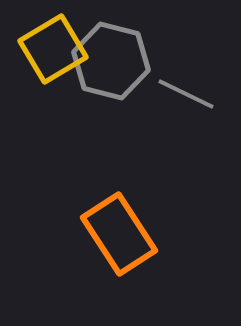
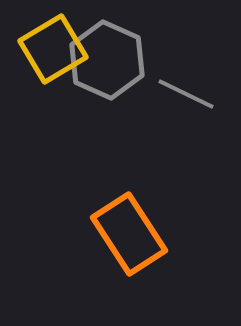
gray hexagon: moved 4 px left, 1 px up; rotated 10 degrees clockwise
orange rectangle: moved 10 px right
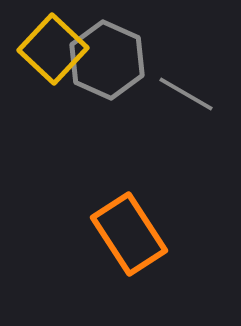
yellow square: rotated 16 degrees counterclockwise
gray line: rotated 4 degrees clockwise
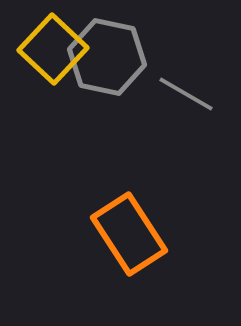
gray hexagon: moved 3 px up; rotated 12 degrees counterclockwise
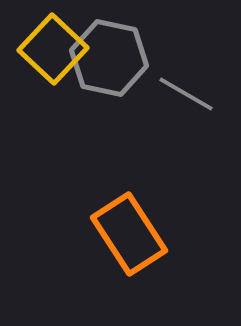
gray hexagon: moved 2 px right, 1 px down
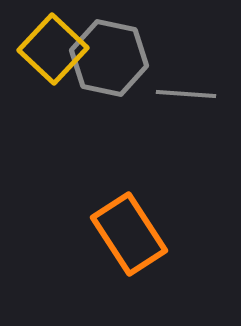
gray line: rotated 26 degrees counterclockwise
